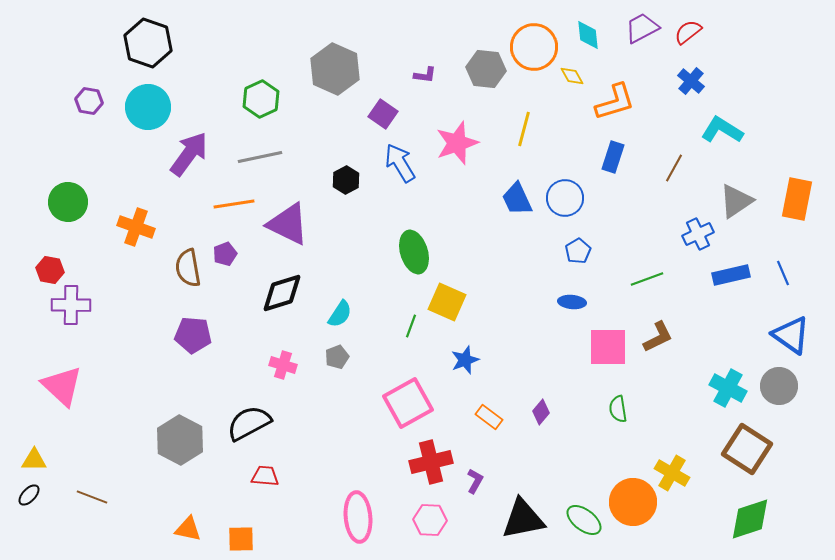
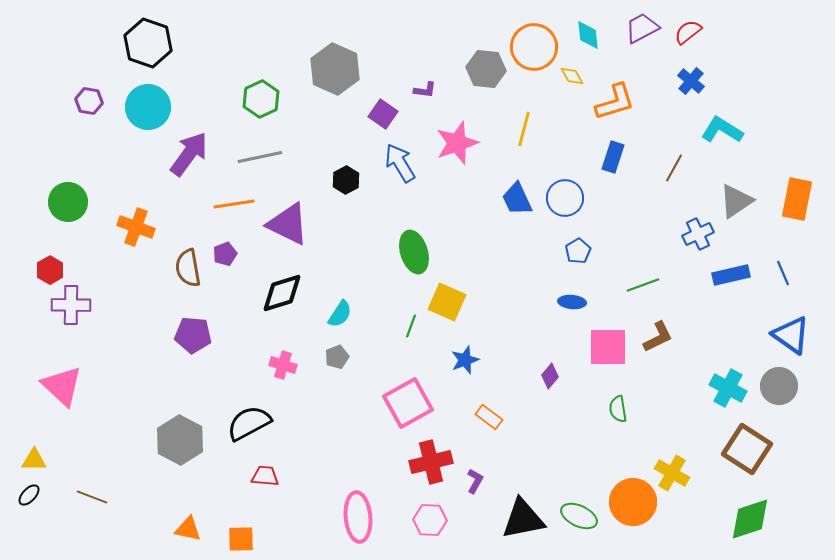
purple L-shape at (425, 75): moved 15 px down
red hexagon at (50, 270): rotated 20 degrees clockwise
green line at (647, 279): moved 4 px left, 6 px down
purple diamond at (541, 412): moved 9 px right, 36 px up
green ellipse at (584, 520): moved 5 px left, 4 px up; rotated 12 degrees counterclockwise
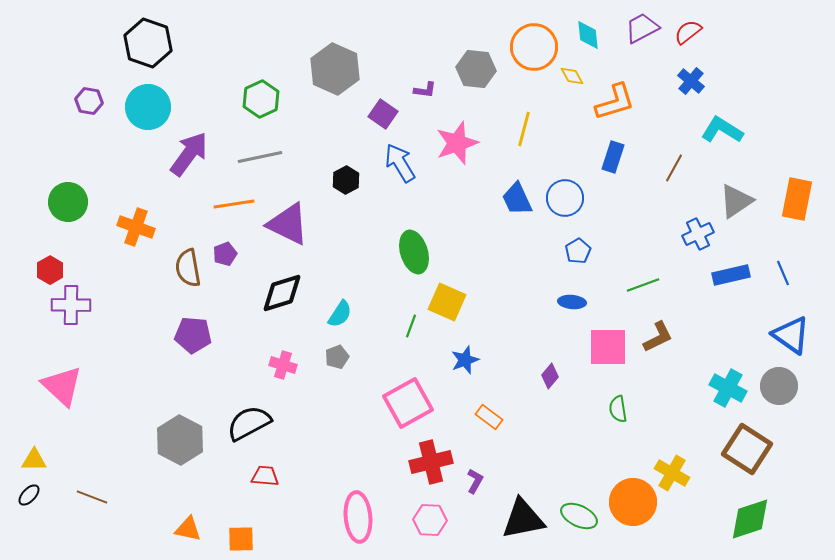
gray hexagon at (486, 69): moved 10 px left
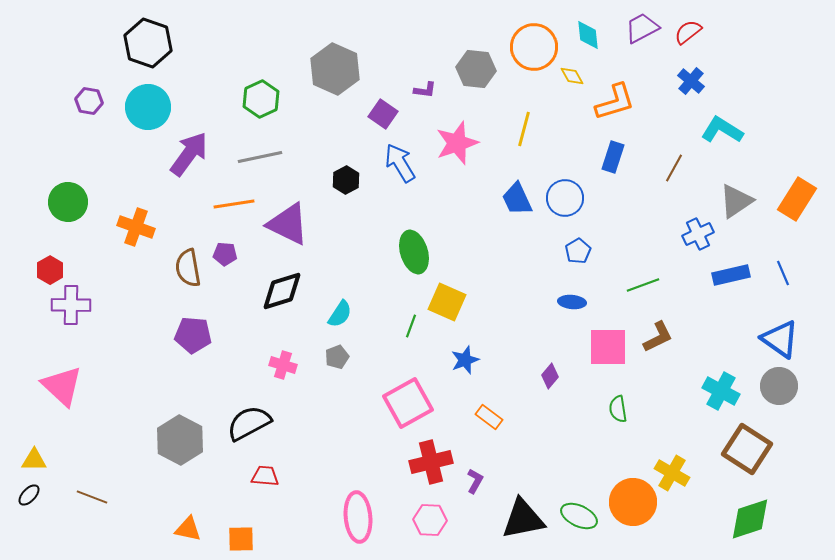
orange rectangle at (797, 199): rotated 21 degrees clockwise
purple pentagon at (225, 254): rotated 25 degrees clockwise
black diamond at (282, 293): moved 2 px up
blue triangle at (791, 335): moved 11 px left, 4 px down
cyan cross at (728, 388): moved 7 px left, 3 px down
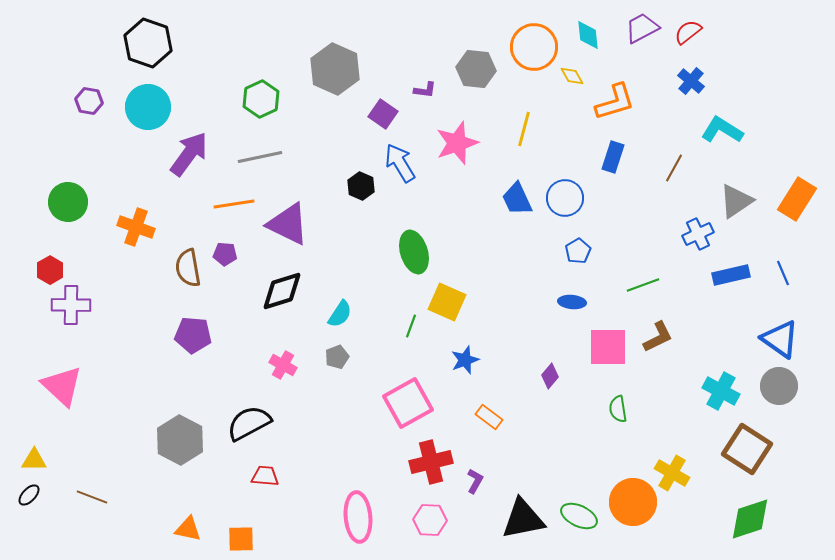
black hexagon at (346, 180): moved 15 px right, 6 px down; rotated 8 degrees counterclockwise
pink cross at (283, 365): rotated 12 degrees clockwise
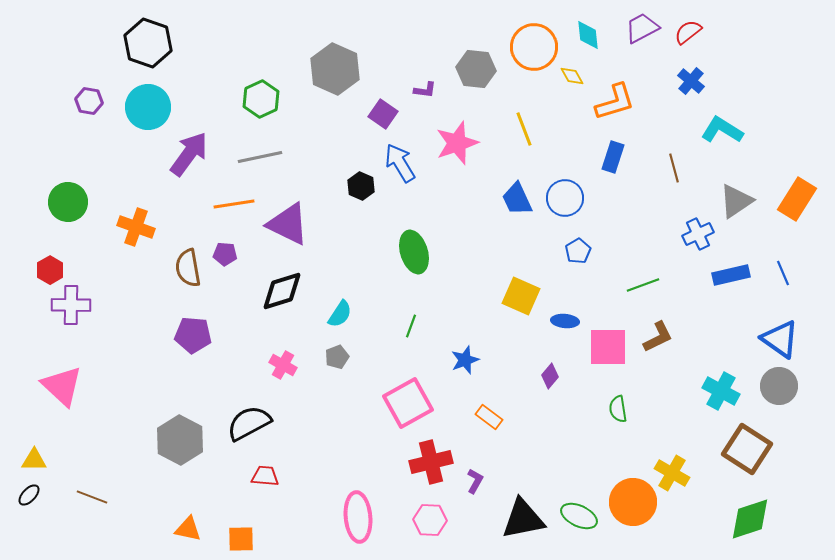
yellow line at (524, 129): rotated 36 degrees counterclockwise
brown line at (674, 168): rotated 44 degrees counterclockwise
yellow square at (447, 302): moved 74 px right, 6 px up
blue ellipse at (572, 302): moved 7 px left, 19 px down
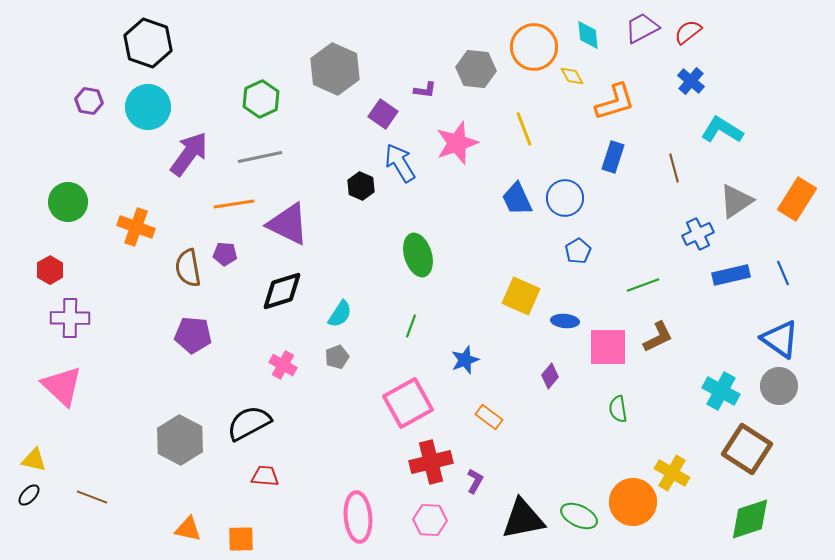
green ellipse at (414, 252): moved 4 px right, 3 px down
purple cross at (71, 305): moved 1 px left, 13 px down
yellow triangle at (34, 460): rotated 12 degrees clockwise
